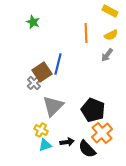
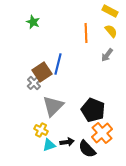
yellow semicircle: moved 4 px up; rotated 104 degrees counterclockwise
cyan triangle: moved 4 px right
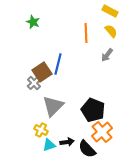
orange cross: moved 1 px up
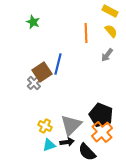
gray triangle: moved 18 px right, 19 px down
black pentagon: moved 8 px right, 5 px down
yellow cross: moved 4 px right, 4 px up
black semicircle: moved 3 px down
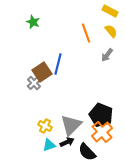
orange line: rotated 18 degrees counterclockwise
black arrow: rotated 16 degrees counterclockwise
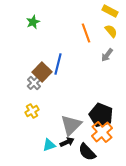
green star: rotated 24 degrees clockwise
brown square: rotated 12 degrees counterclockwise
yellow cross: moved 13 px left, 15 px up; rotated 32 degrees clockwise
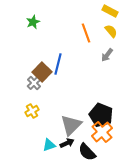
black arrow: moved 1 px down
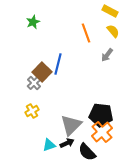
yellow semicircle: moved 2 px right
black pentagon: rotated 15 degrees counterclockwise
